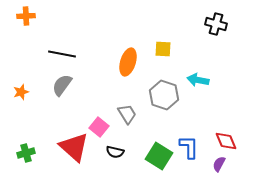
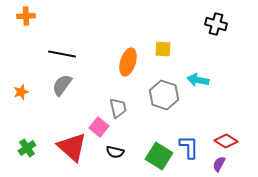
gray trapezoid: moved 9 px left, 6 px up; rotated 20 degrees clockwise
red diamond: rotated 35 degrees counterclockwise
red triangle: moved 2 px left
green cross: moved 1 px right, 5 px up; rotated 18 degrees counterclockwise
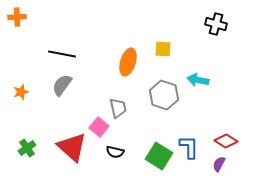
orange cross: moved 9 px left, 1 px down
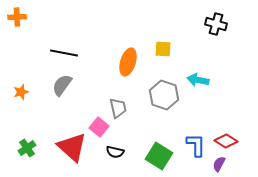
black line: moved 2 px right, 1 px up
blue L-shape: moved 7 px right, 2 px up
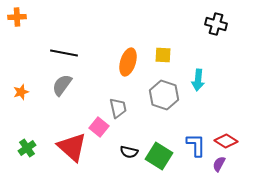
yellow square: moved 6 px down
cyan arrow: rotated 95 degrees counterclockwise
black semicircle: moved 14 px right
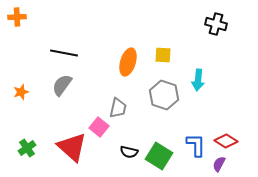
gray trapezoid: rotated 25 degrees clockwise
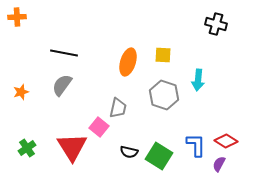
red triangle: rotated 16 degrees clockwise
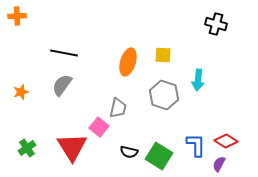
orange cross: moved 1 px up
